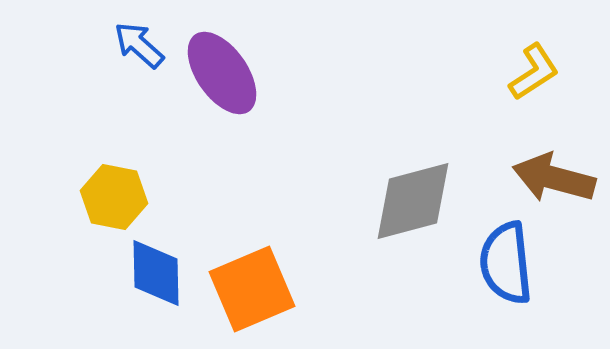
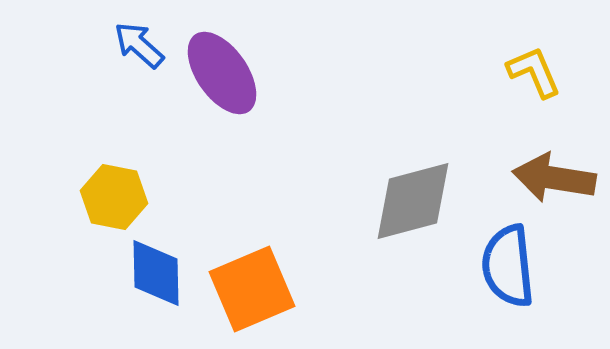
yellow L-shape: rotated 80 degrees counterclockwise
brown arrow: rotated 6 degrees counterclockwise
blue semicircle: moved 2 px right, 3 px down
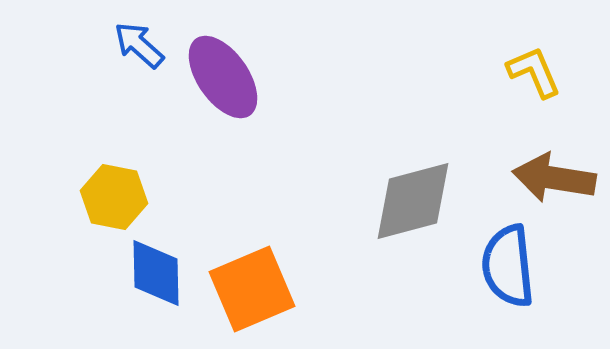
purple ellipse: moved 1 px right, 4 px down
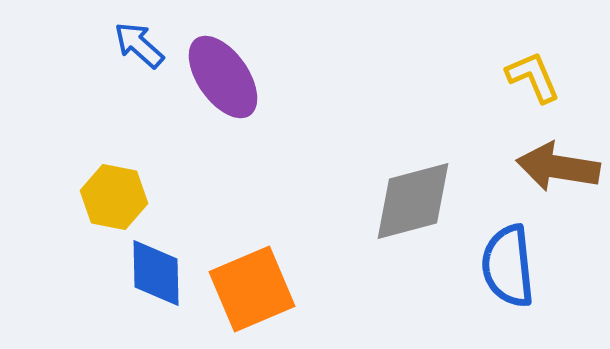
yellow L-shape: moved 1 px left, 5 px down
brown arrow: moved 4 px right, 11 px up
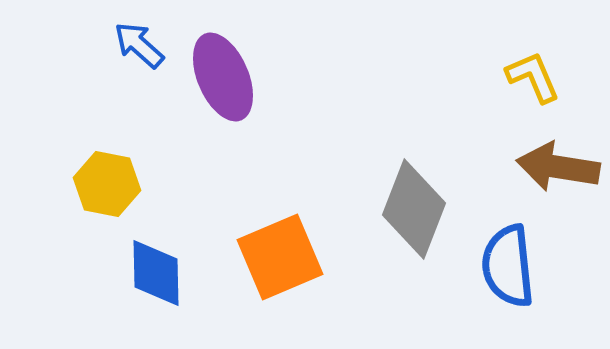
purple ellipse: rotated 12 degrees clockwise
yellow hexagon: moved 7 px left, 13 px up
gray diamond: moved 1 px right, 8 px down; rotated 54 degrees counterclockwise
orange square: moved 28 px right, 32 px up
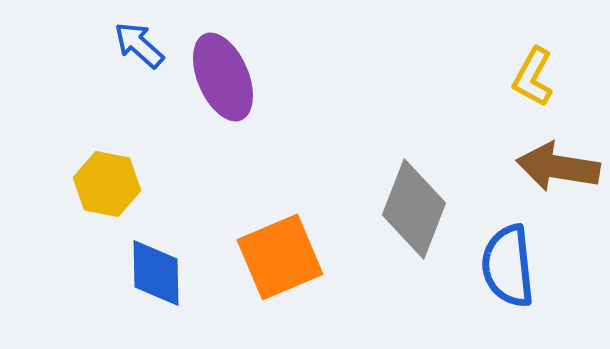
yellow L-shape: rotated 128 degrees counterclockwise
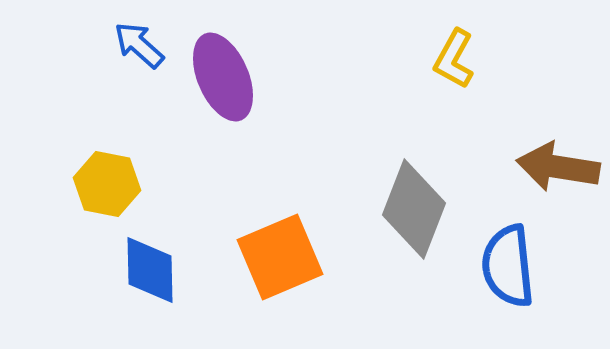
yellow L-shape: moved 79 px left, 18 px up
blue diamond: moved 6 px left, 3 px up
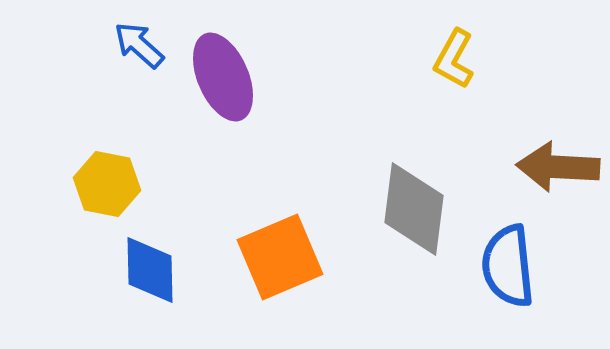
brown arrow: rotated 6 degrees counterclockwise
gray diamond: rotated 14 degrees counterclockwise
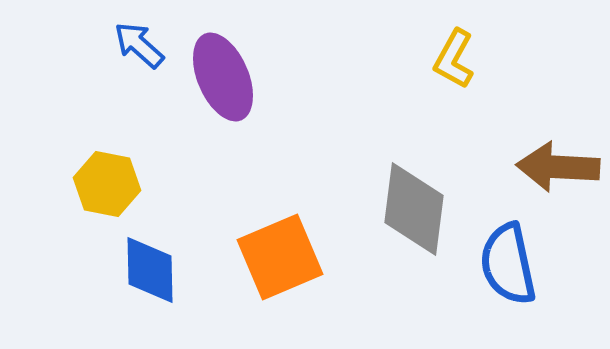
blue semicircle: moved 2 px up; rotated 6 degrees counterclockwise
